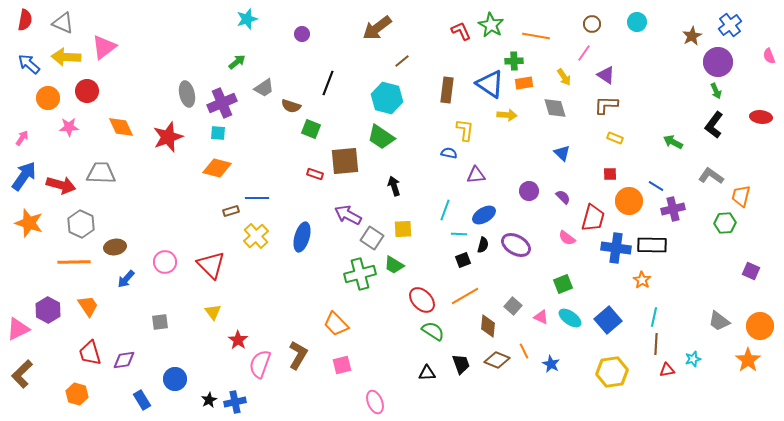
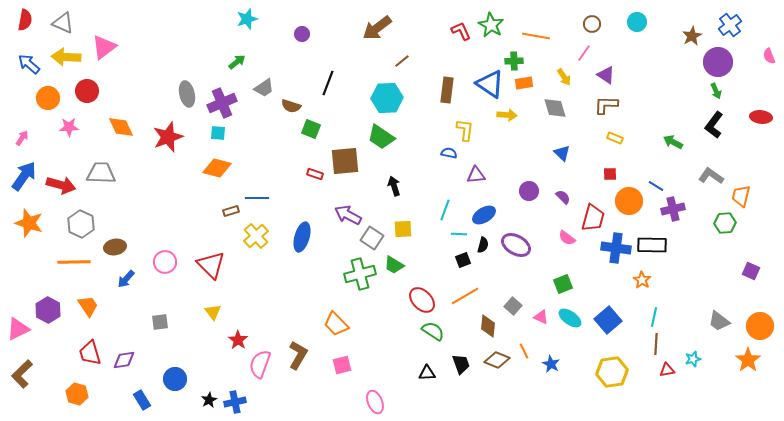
cyan hexagon at (387, 98): rotated 16 degrees counterclockwise
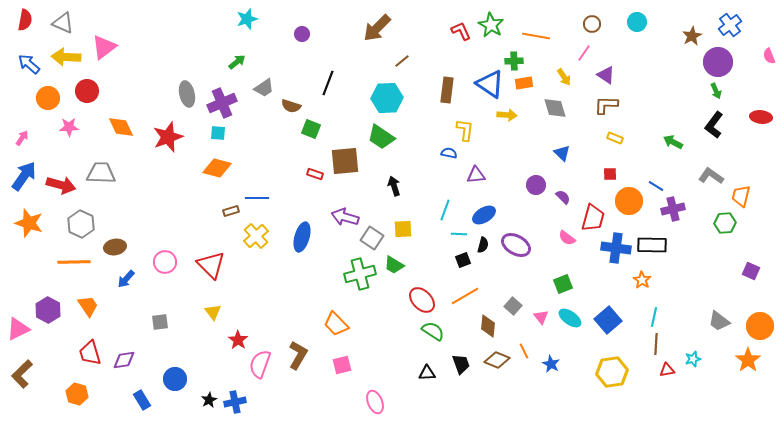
brown arrow at (377, 28): rotated 8 degrees counterclockwise
purple circle at (529, 191): moved 7 px right, 6 px up
purple arrow at (348, 215): moved 3 px left, 2 px down; rotated 12 degrees counterclockwise
pink triangle at (541, 317): rotated 28 degrees clockwise
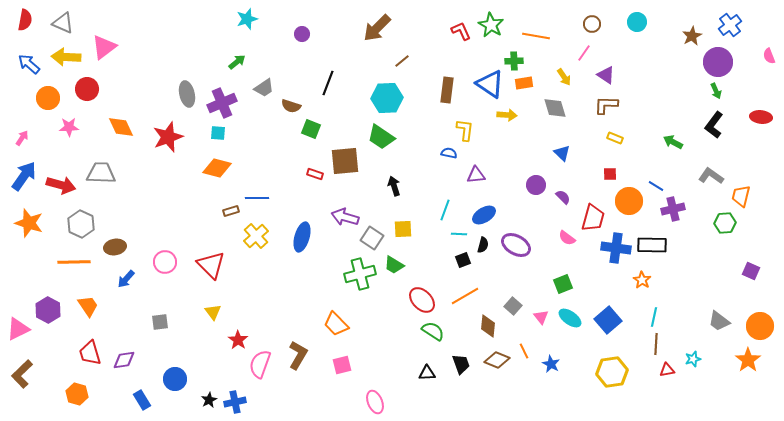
red circle at (87, 91): moved 2 px up
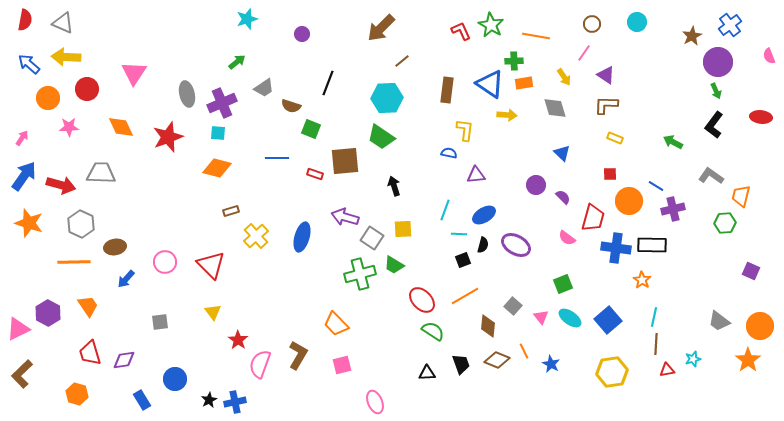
brown arrow at (377, 28): moved 4 px right
pink triangle at (104, 47): moved 30 px right, 26 px down; rotated 20 degrees counterclockwise
blue line at (257, 198): moved 20 px right, 40 px up
purple hexagon at (48, 310): moved 3 px down
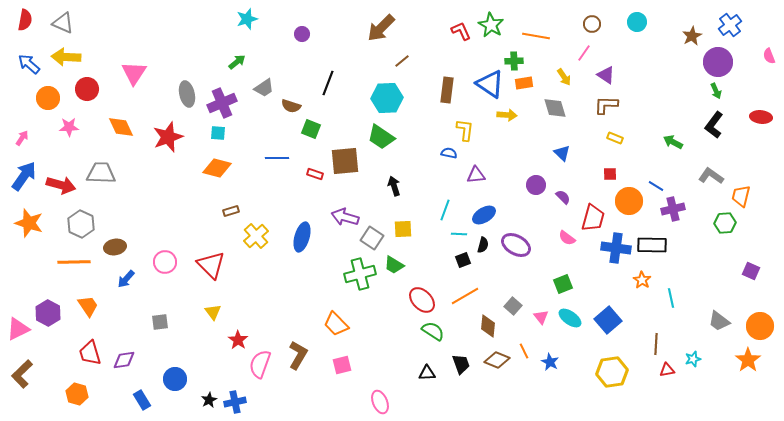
cyan line at (654, 317): moved 17 px right, 19 px up; rotated 24 degrees counterclockwise
blue star at (551, 364): moved 1 px left, 2 px up
pink ellipse at (375, 402): moved 5 px right
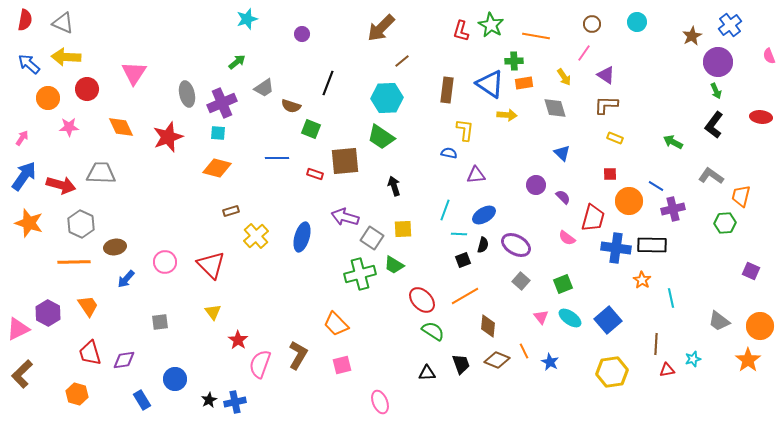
red L-shape at (461, 31): rotated 140 degrees counterclockwise
gray square at (513, 306): moved 8 px right, 25 px up
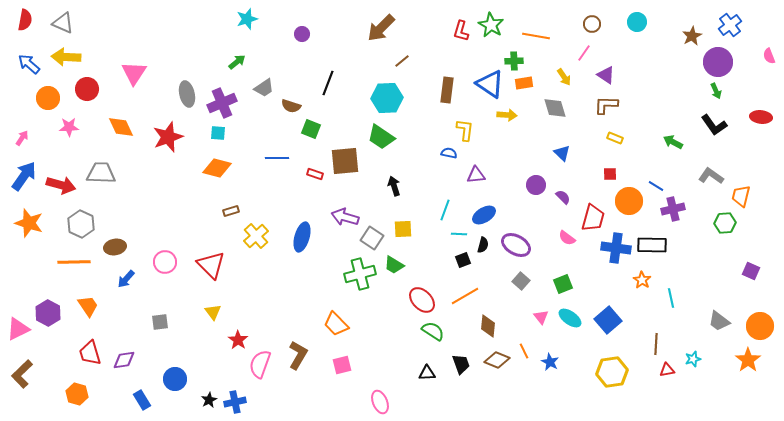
black L-shape at (714, 125): rotated 72 degrees counterclockwise
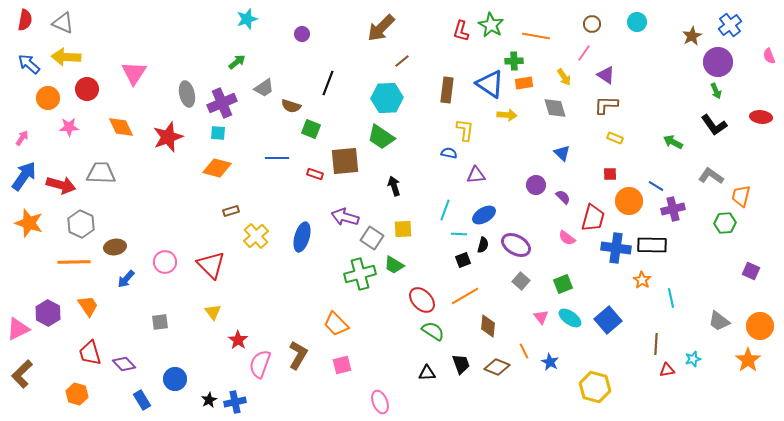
purple diamond at (124, 360): moved 4 px down; rotated 55 degrees clockwise
brown diamond at (497, 360): moved 7 px down
yellow hexagon at (612, 372): moved 17 px left, 15 px down; rotated 24 degrees clockwise
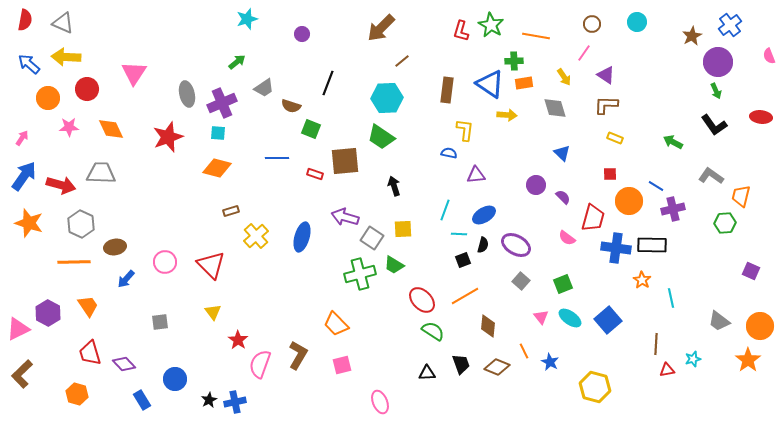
orange diamond at (121, 127): moved 10 px left, 2 px down
